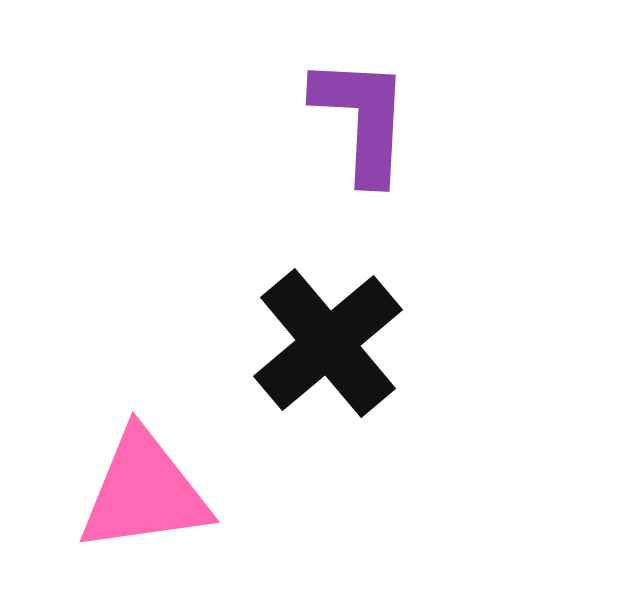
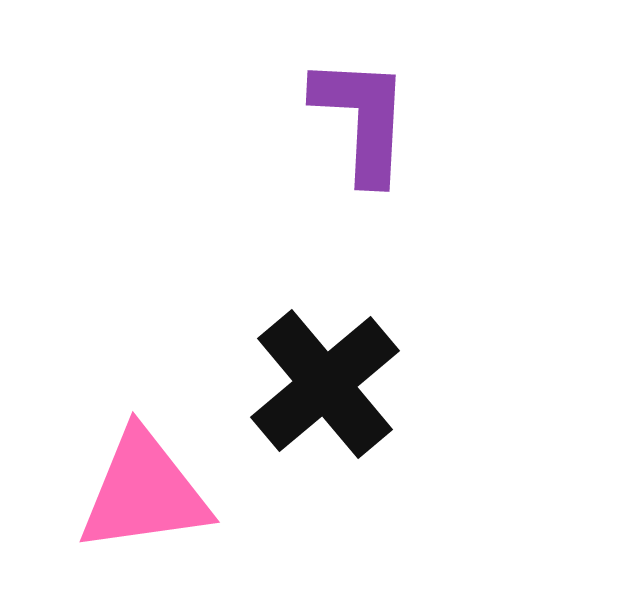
black cross: moved 3 px left, 41 px down
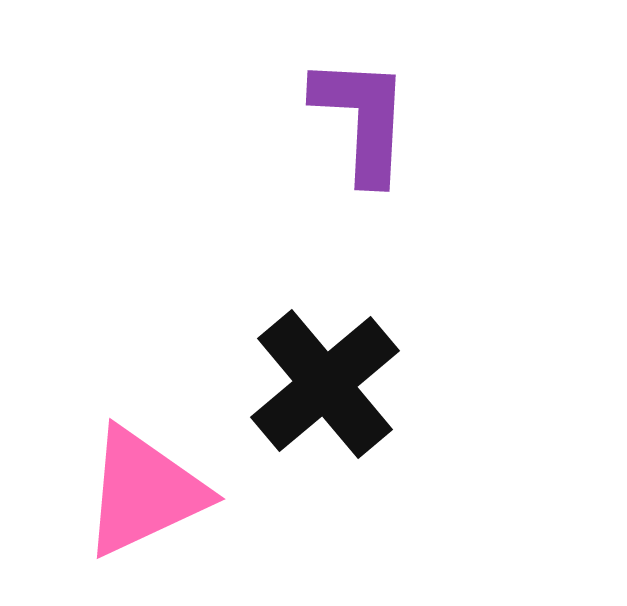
pink triangle: rotated 17 degrees counterclockwise
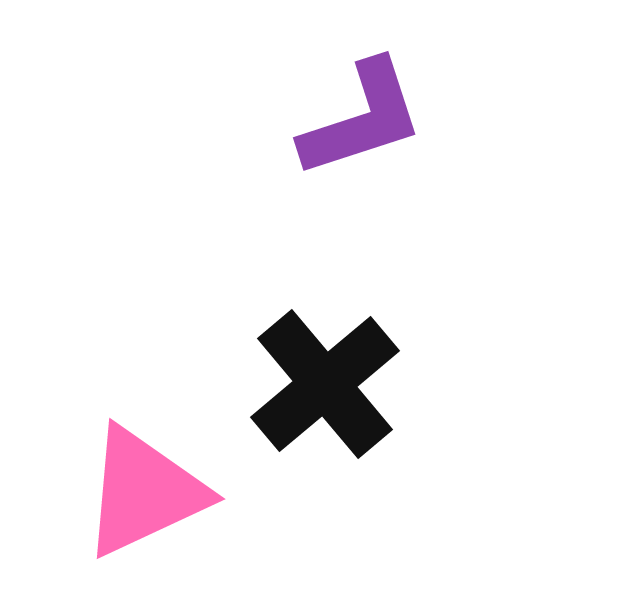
purple L-shape: rotated 69 degrees clockwise
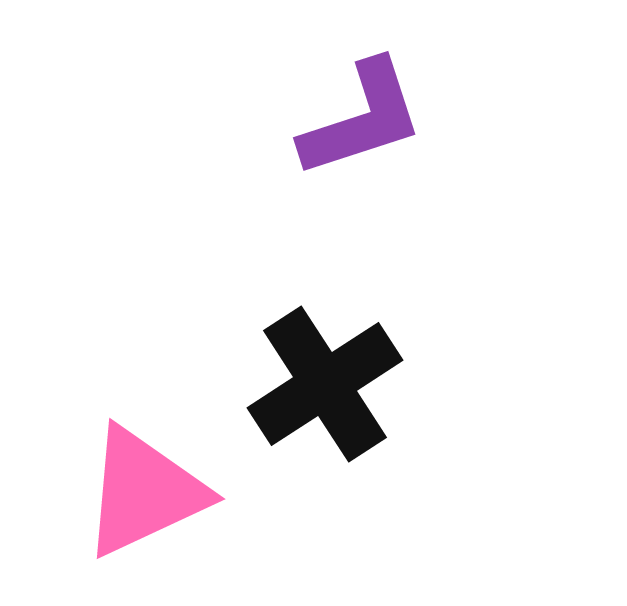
black cross: rotated 7 degrees clockwise
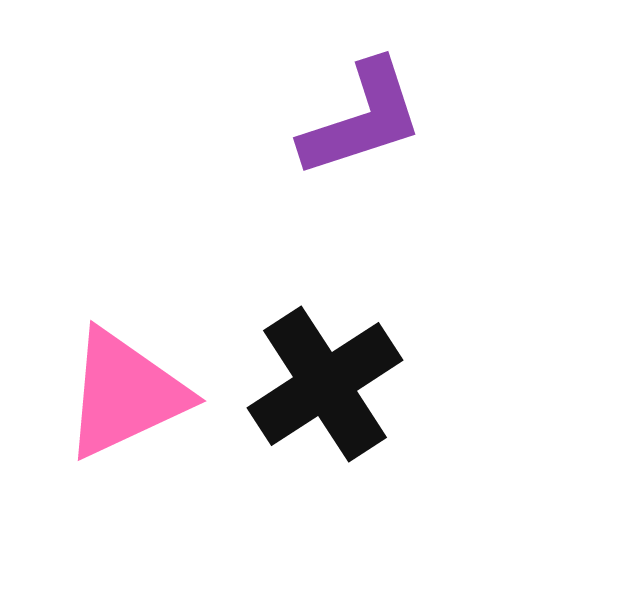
pink triangle: moved 19 px left, 98 px up
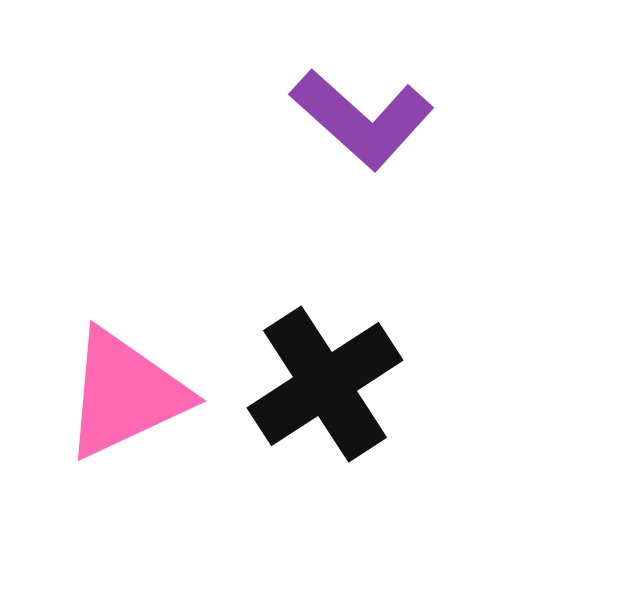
purple L-shape: rotated 60 degrees clockwise
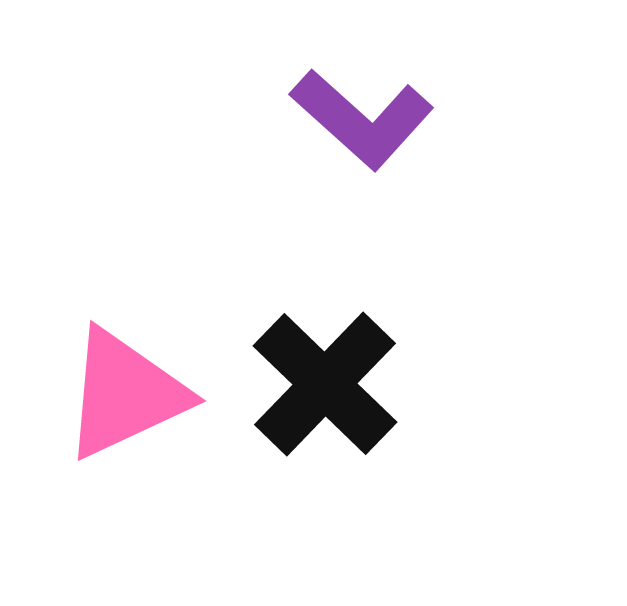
black cross: rotated 13 degrees counterclockwise
